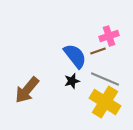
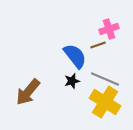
pink cross: moved 7 px up
brown line: moved 6 px up
brown arrow: moved 1 px right, 2 px down
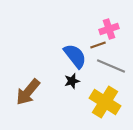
gray line: moved 6 px right, 13 px up
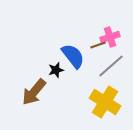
pink cross: moved 1 px right, 8 px down
blue semicircle: moved 2 px left
gray line: rotated 64 degrees counterclockwise
black star: moved 16 px left, 11 px up
brown arrow: moved 6 px right
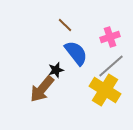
brown line: moved 33 px left, 20 px up; rotated 63 degrees clockwise
blue semicircle: moved 3 px right, 3 px up
brown arrow: moved 8 px right, 3 px up
yellow cross: moved 12 px up
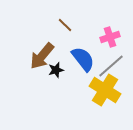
blue semicircle: moved 7 px right, 6 px down
brown arrow: moved 33 px up
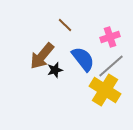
black star: moved 1 px left
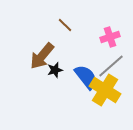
blue semicircle: moved 3 px right, 18 px down
